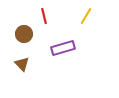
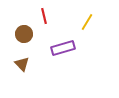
yellow line: moved 1 px right, 6 px down
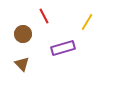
red line: rotated 14 degrees counterclockwise
brown circle: moved 1 px left
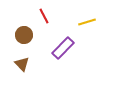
yellow line: rotated 42 degrees clockwise
brown circle: moved 1 px right, 1 px down
purple rectangle: rotated 30 degrees counterclockwise
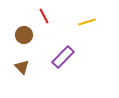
purple rectangle: moved 9 px down
brown triangle: moved 3 px down
